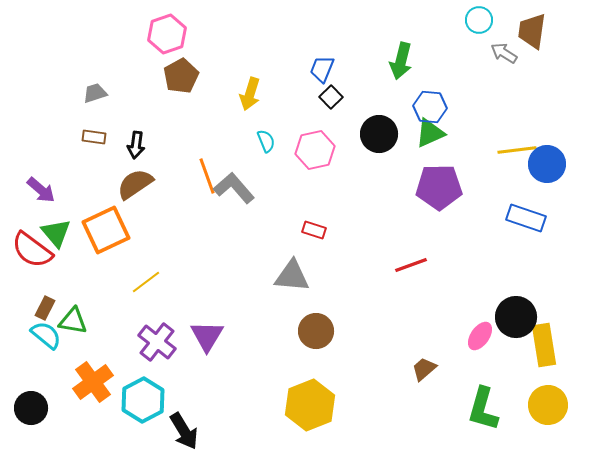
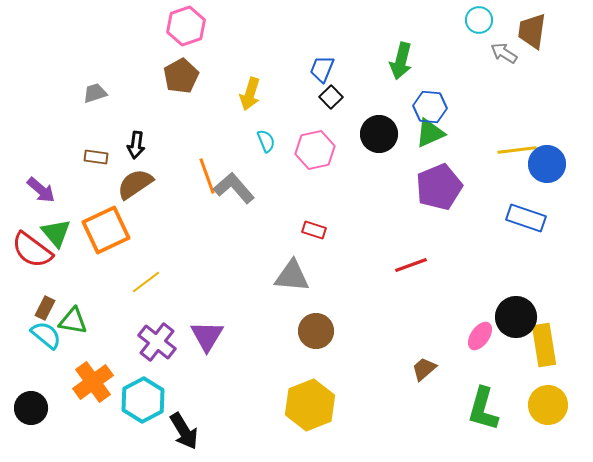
pink hexagon at (167, 34): moved 19 px right, 8 px up
brown rectangle at (94, 137): moved 2 px right, 20 px down
purple pentagon at (439, 187): rotated 21 degrees counterclockwise
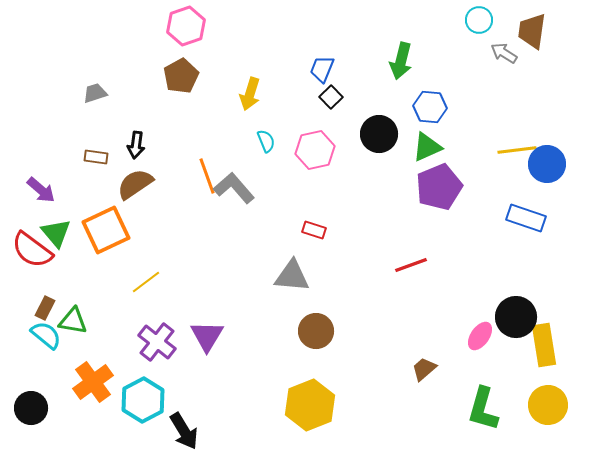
green triangle at (430, 133): moved 3 px left, 14 px down
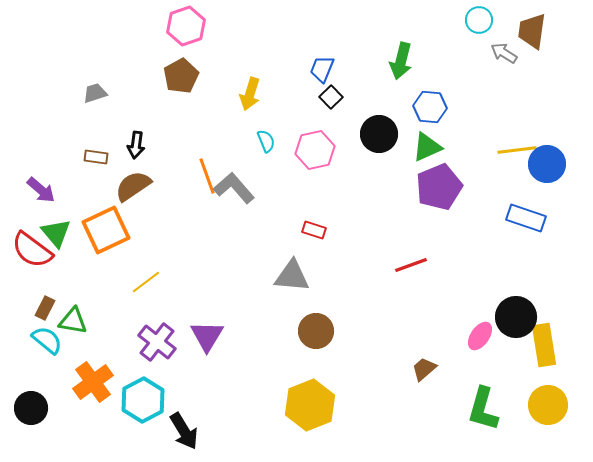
brown semicircle at (135, 184): moved 2 px left, 2 px down
cyan semicircle at (46, 335): moved 1 px right, 5 px down
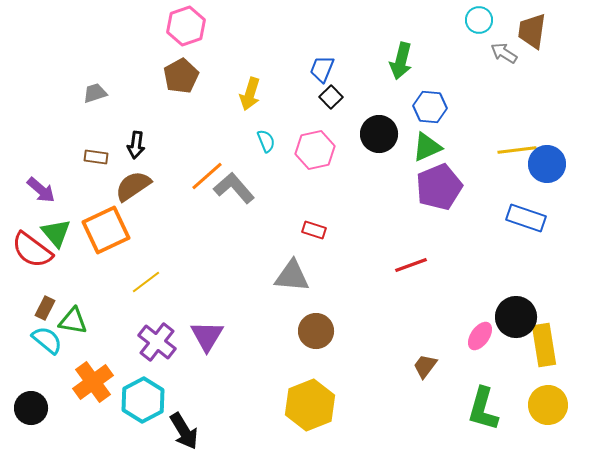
orange line at (207, 176): rotated 69 degrees clockwise
brown trapezoid at (424, 369): moved 1 px right, 3 px up; rotated 12 degrees counterclockwise
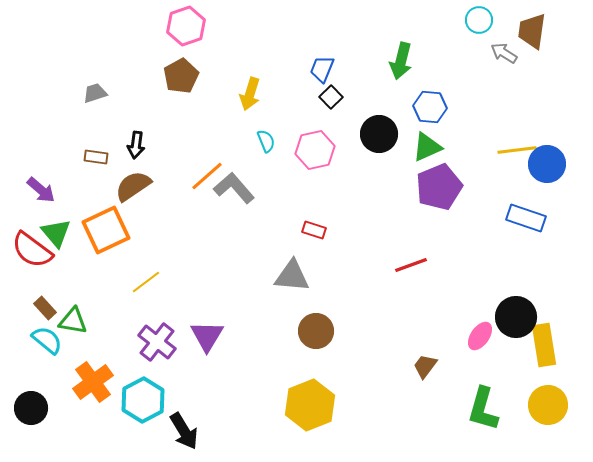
brown rectangle at (45, 308): rotated 70 degrees counterclockwise
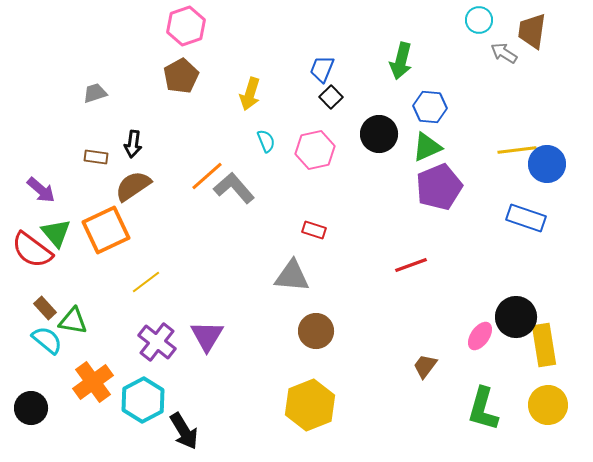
black arrow at (136, 145): moved 3 px left, 1 px up
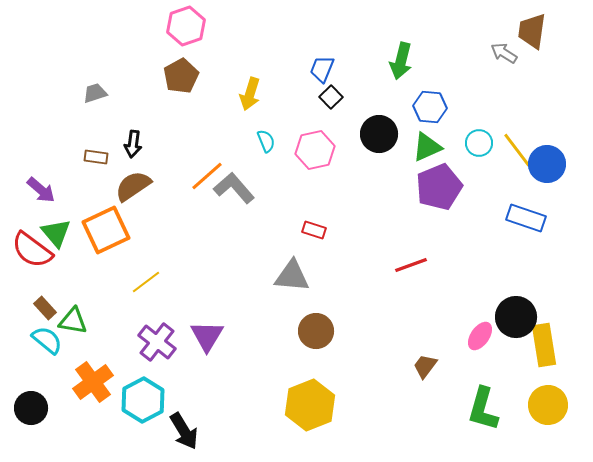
cyan circle at (479, 20): moved 123 px down
yellow line at (517, 150): rotated 60 degrees clockwise
